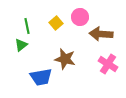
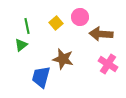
brown star: moved 2 px left
blue trapezoid: rotated 115 degrees clockwise
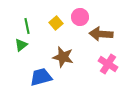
brown star: moved 2 px up
blue trapezoid: rotated 60 degrees clockwise
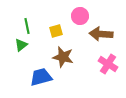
pink circle: moved 1 px up
yellow square: moved 8 px down; rotated 24 degrees clockwise
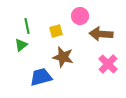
pink cross: rotated 12 degrees clockwise
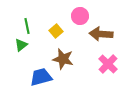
yellow square: rotated 24 degrees counterclockwise
brown star: moved 2 px down
